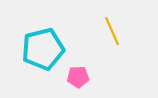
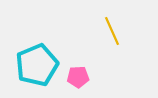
cyan pentagon: moved 6 px left, 16 px down; rotated 9 degrees counterclockwise
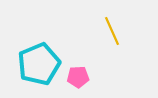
cyan pentagon: moved 2 px right, 1 px up
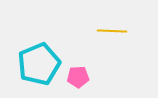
yellow line: rotated 64 degrees counterclockwise
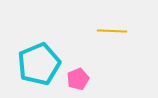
pink pentagon: moved 2 px down; rotated 20 degrees counterclockwise
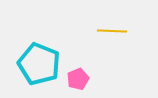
cyan pentagon: rotated 27 degrees counterclockwise
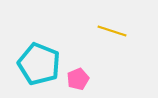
yellow line: rotated 16 degrees clockwise
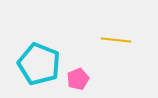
yellow line: moved 4 px right, 9 px down; rotated 12 degrees counterclockwise
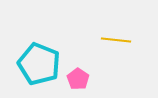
pink pentagon: rotated 15 degrees counterclockwise
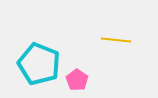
pink pentagon: moved 1 px left, 1 px down
